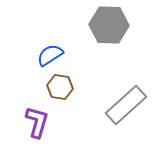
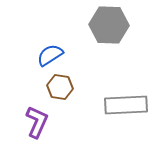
gray rectangle: rotated 39 degrees clockwise
purple L-shape: rotated 8 degrees clockwise
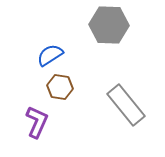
gray rectangle: rotated 54 degrees clockwise
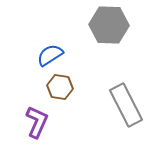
gray rectangle: rotated 12 degrees clockwise
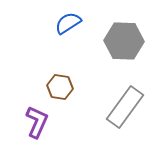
gray hexagon: moved 15 px right, 16 px down
blue semicircle: moved 18 px right, 32 px up
gray rectangle: moved 1 px left, 2 px down; rotated 63 degrees clockwise
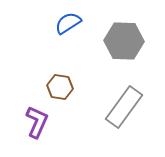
gray rectangle: moved 1 px left
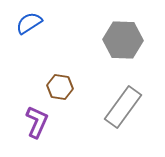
blue semicircle: moved 39 px left
gray hexagon: moved 1 px left, 1 px up
gray rectangle: moved 1 px left
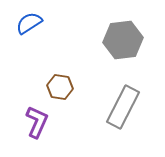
gray hexagon: rotated 9 degrees counterclockwise
gray rectangle: rotated 9 degrees counterclockwise
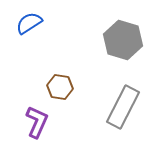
gray hexagon: rotated 24 degrees clockwise
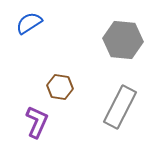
gray hexagon: rotated 12 degrees counterclockwise
gray rectangle: moved 3 px left
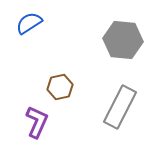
brown hexagon: rotated 20 degrees counterclockwise
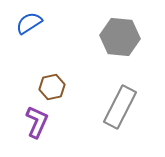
gray hexagon: moved 3 px left, 3 px up
brown hexagon: moved 8 px left
